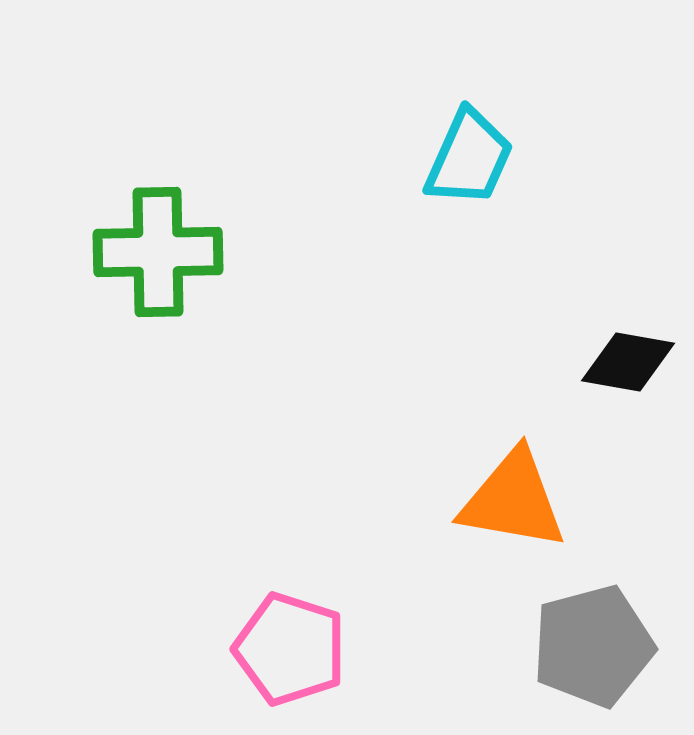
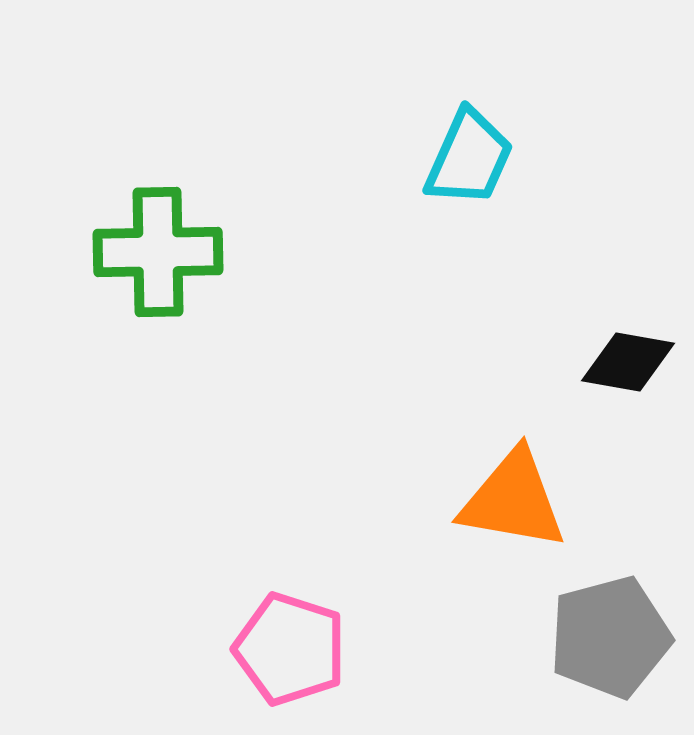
gray pentagon: moved 17 px right, 9 px up
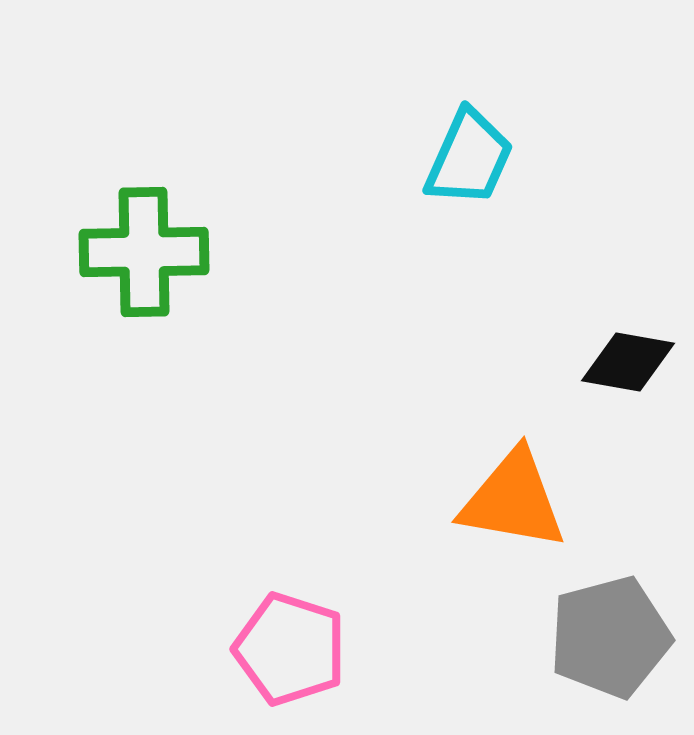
green cross: moved 14 px left
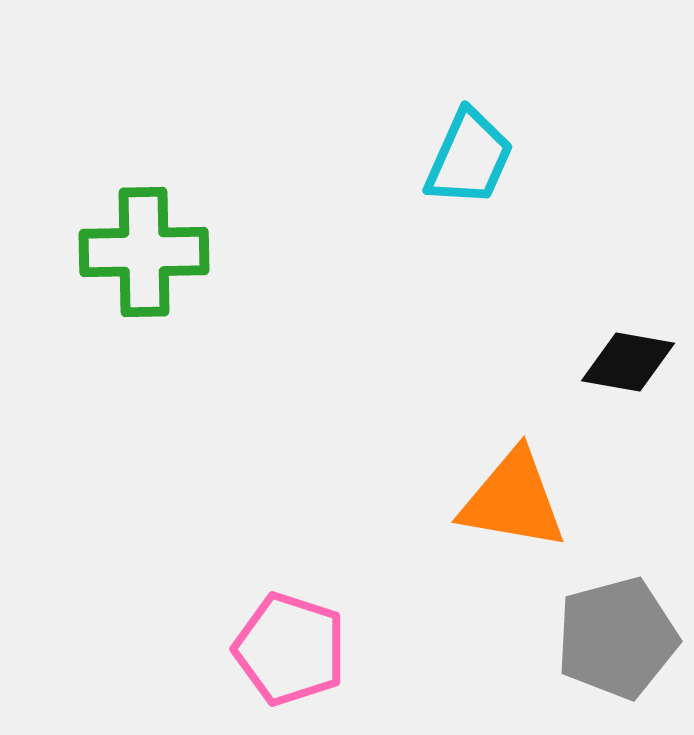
gray pentagon: moved 7 px right, 1 px down
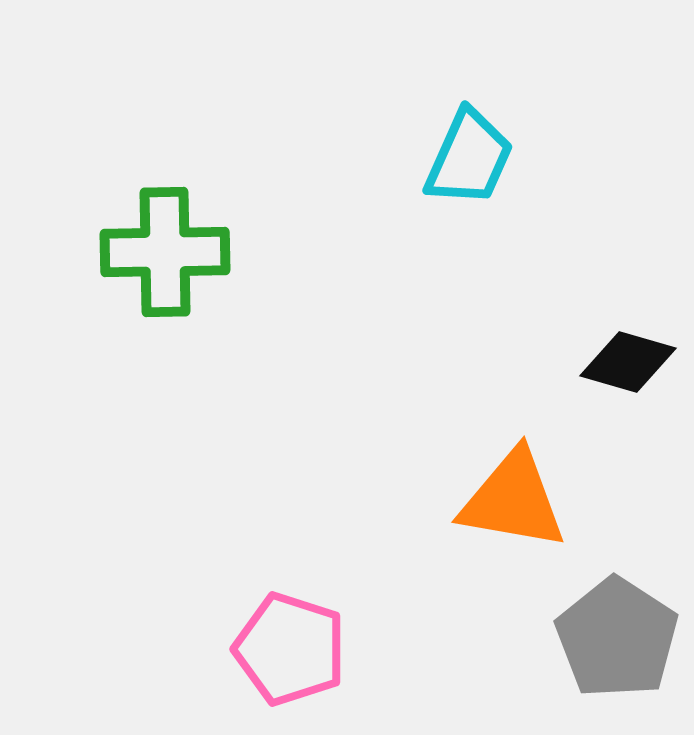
green cross: moved 21 px right
black diamond: rotated 6 degrees clockwise
gray pentagon: rotated 24 degrees counterclockwise
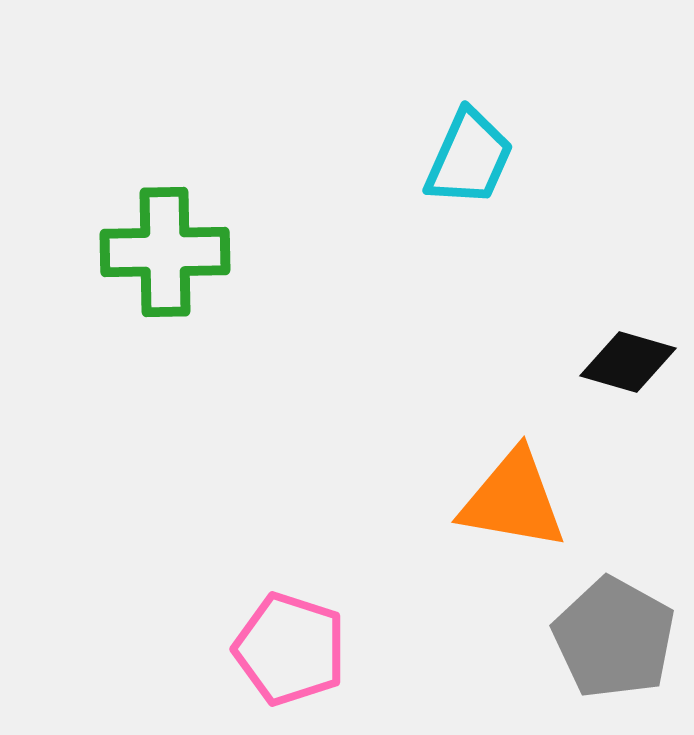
gray pentagon: moved 3 px left; rotated 4 degrees counterclockwise
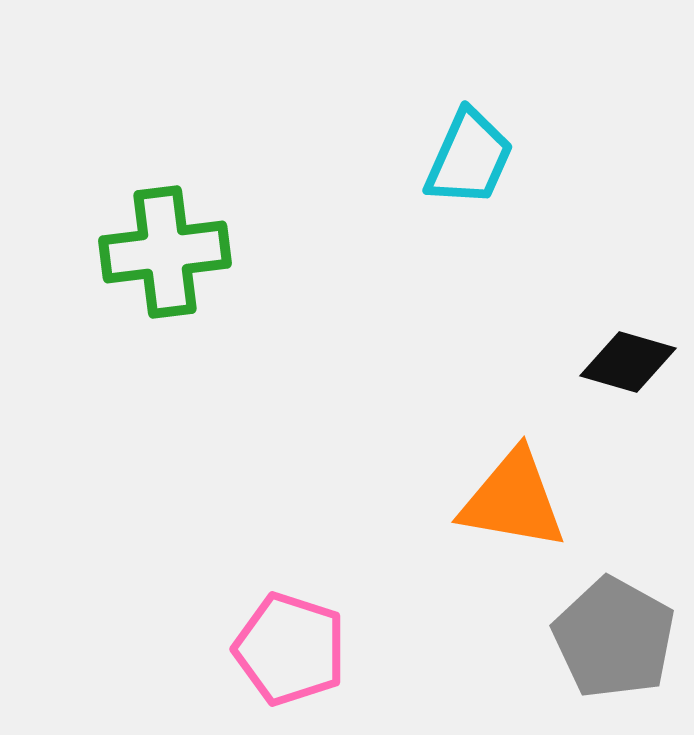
green cross: rotated 6 degrees counterclockwise
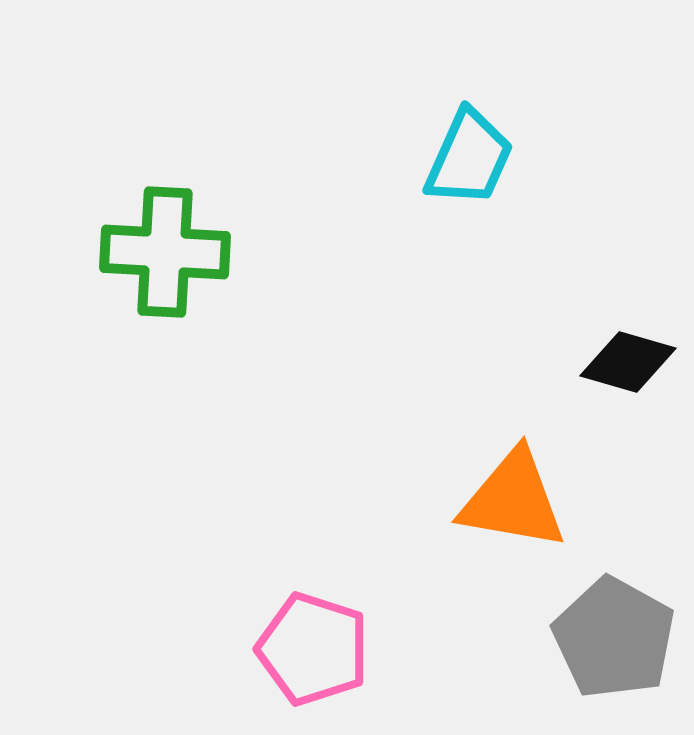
green cross: rotated 10 degrees clockwise
pink pentagon: moved 23 px right
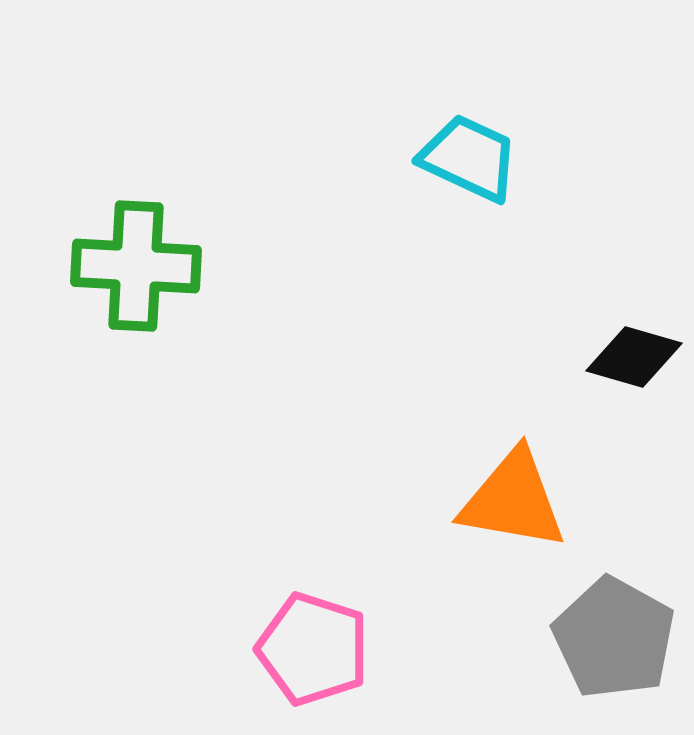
cyan trapezoid: rotated 89 degrees counterclockwise
green cross: moved 29 px left, 14 px down
black diamond: moved 6 px right, 5 px up
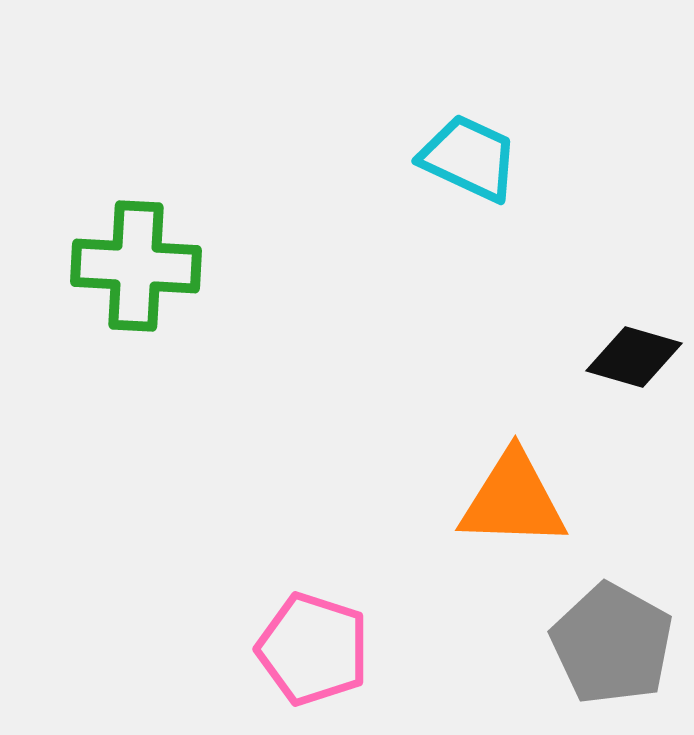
orange triangle: rotated 8 degrees counterclockwise
gray pentagon: moved 2 px left, 6 px down
